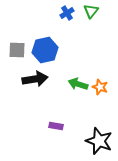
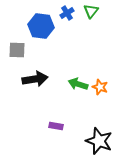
blue hexagon: moved 4 px left, 24 px up; rotated 20 degrees clockwise
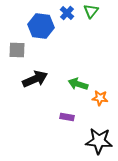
blue cross: rotated 16 degrees counterclockwise
black arrow: rotated 15 degrees counterclockwise
orange star: moved 11 px down; rotated 14 degrees counterclockwise
purple rectangle: moved 11 px right, 9 px up
black star: rotated 16 degrees counterclockwise
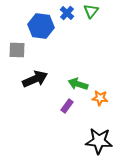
purple rectangle: moved 11 px up; rotated 64 degrees counterclockwise
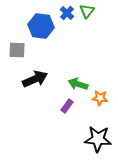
green triangle: moved 4 px left
black star: moved 1 px left, 2 px up
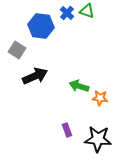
green triangle: rotated 49 degrees counterclockwise
gray square: rotated 30 degrees clockwise
black arrow: moved 3 px up
green arrow: moved 1 px right, 2 px down
purple rectangle: moved 24 px down; rotated 56 degrees counterclockwise
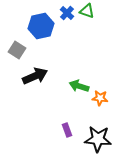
blue hexagon: rotated 20 degrees counterclockwise
